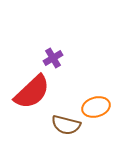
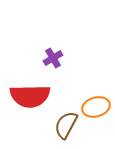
red semicircle: moved 2 px left, 4 px down; rotated 42 degrees clockwise
brown semicircle: rotated 104 degrees clockwise
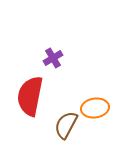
red semicircle: rotated 102 degrees clockwise
orange ellipse: moved 1 px left, 1 px down; rotated 8 degrees clockwise
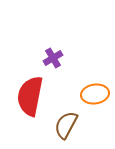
orange ellipse: moved 14 px up
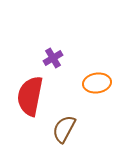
orange ellipse: moved 2 px right, 11 px up
brown semicircle: moved 2 px left, 4 px down
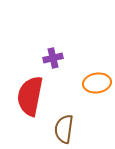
purple cross: rotated 18 degrees clockwise
brown semicircle: rotated 20 degrees counterclockwise
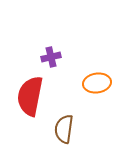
purple cross: moved 2 px left, 1 px up
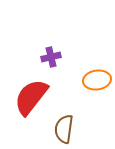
orange ellipse: moved 3 px up
red semicircle: moved 1 px right, 1 px down; rotated 27 degrees clockwise
